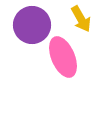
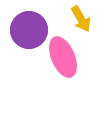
purple circle: moved 3 px left, 5 px down
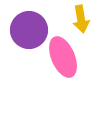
yellow arrow: rotated 20 degrees clockwise
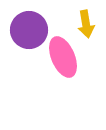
yellow arrow: moved 5 px right, 5 px down
